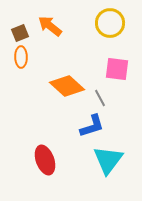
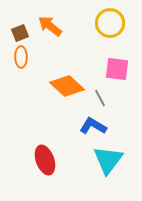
blue L-shape: moved 1 px right; rotated 132 degrees counterclockwise
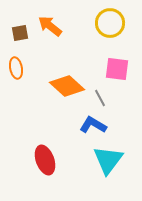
brown square: rotated 12 degrees clockwise
orange ellipse: moved 5 px left, 11 px down; rotated 10 degrees counterclockwise
blue L-shape: moved 1 px up
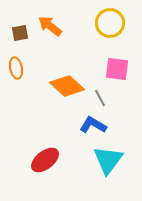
red ellipse: rotated 72 degrees clockwise
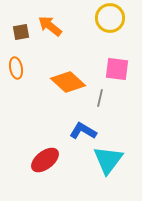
yellow circle: moved 5 px up
brown square: moved 1 px right, 1 px up
orange diamond: moved 1 px right, 4 px up
gray line: rotated 42 degrees clockwise
blue L-shape: moved 10 px left, 6 px down
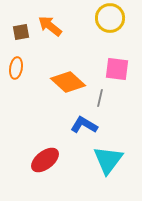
orange ellipse: rotated 20 degrees clockwise
blue L-shape: moved 1 px right, 6 px up
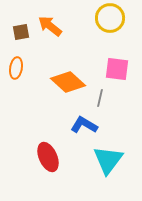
red ellipse: moved 3 px right, 3 px up; rotated 76 degrees counterclockwise
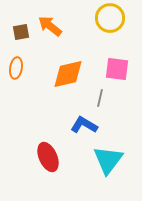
orange diamond: moved 8 px up; rotated 56 degrees counterclockwise
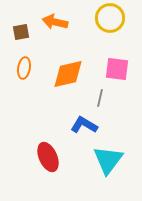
orange arrow: moved 5 px right, 4 px up; rotated 25 degrees counterclockwise
orange ellipse: moved 8 px right
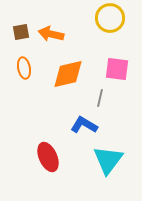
orange arrow: moved 4 px left, 12 px down
orange ellipse: rotated 20 degrees counterclockwise
